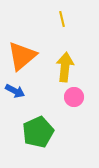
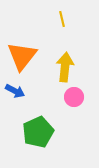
orange triangle: rotated 12 degrees counterclockwise
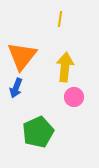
yellow line: moved 2 px left; rotated 21 degrees clockwise
blue arrow: moved 1 px right, 3 px up; rotated 84 degrees clockwise
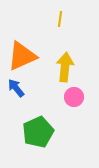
orange triangle: rotated 28 degrees clockwise
blue arrow: rotated 120 degrees clockwise
